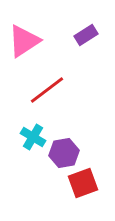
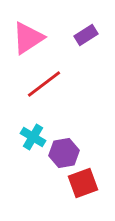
pink triangle: moved 4 px right, 3 px up
red line: moved 3 px left, 6 px up
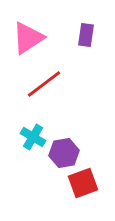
purple rectangle: rotated 50 degrees counterclockwise
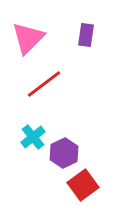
pink triangle: rotated 12 degrees counterclockwise
cyan cross: rotated 20 degrees clockwise
purple hexagon: rotated 16 degrees counterclockwise
red square: moved 2 px down; rotated 16 degrees counterclockwise
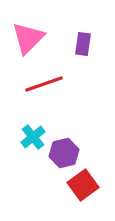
purple rectangle: moved 3 px left, 9 px down
red line: rotated 18 degrees clockwise
purple hexagon: rotated 12 degrees clockwise
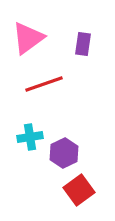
pink triangle: rotated 9 degrees clockwise
cyan cross: moved 3 px left; rotated 30 degrees clockwise
purple hexagon: rotated 12 degrees counterclockwise
red square: moved 4 px left, 5 px down
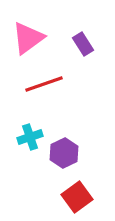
purple rectangle: rotated 40 degrees counterclockwise
cyan cross: rotated 10 degrees counterclockwise
red square: moved 2 px left, 7 px down
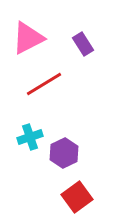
pink triangle: rotated 9 degrees clockwise
red line: rotated 12 degrees counterclockwise
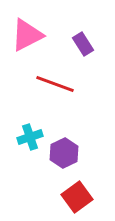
pink triangle: moved 1 px left, 3 px up
red line: moved 11 px right; rotated 51 degrees clockwise
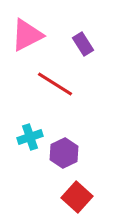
red line: rotated 12 degrees clockwise
red square: rotated 12 degrees counterclockwise
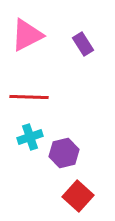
red line: moved 26 px left, 13 px down; rotated 30 degrees counterclockwise
purple hexagon: rotated 12 degrees clockwise
red square: moved 1 px right, 1 px up
